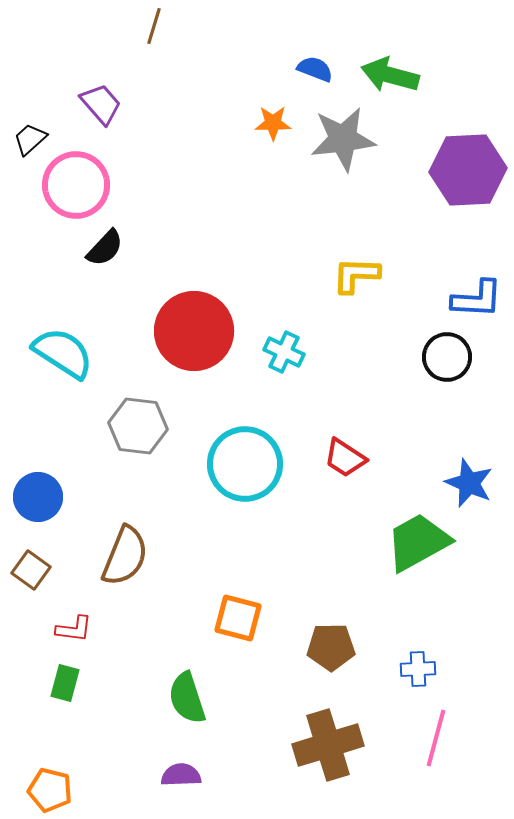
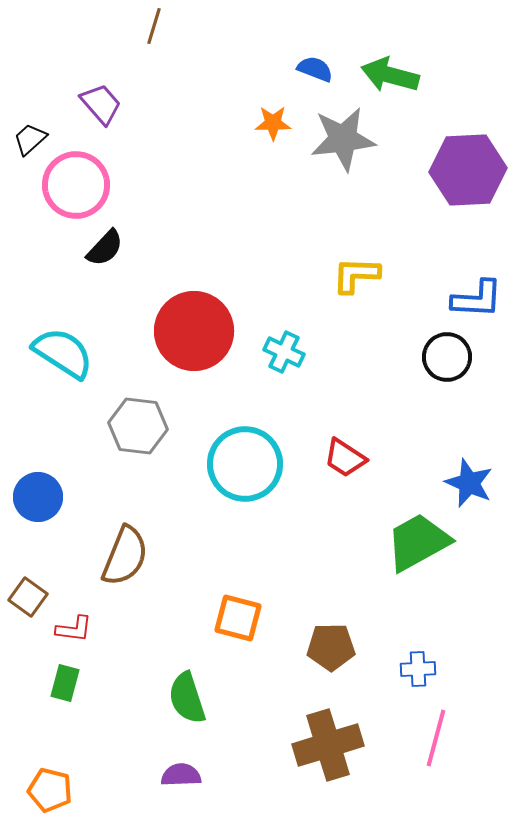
brown square: moved 3 px left, 27 px down
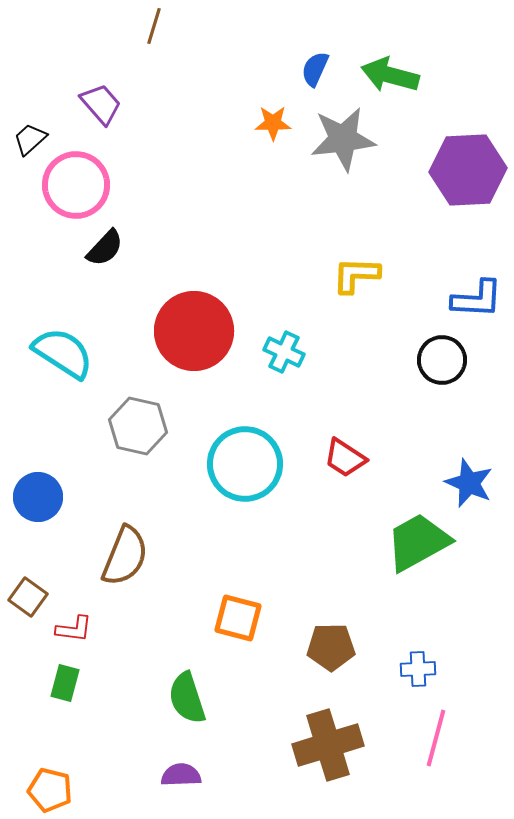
blue semicircle: rotated 87 degrees counterclockwise
black circle: moved 5 px left, 3 px down
gray hexagon: rotated 6 degrees clockwise
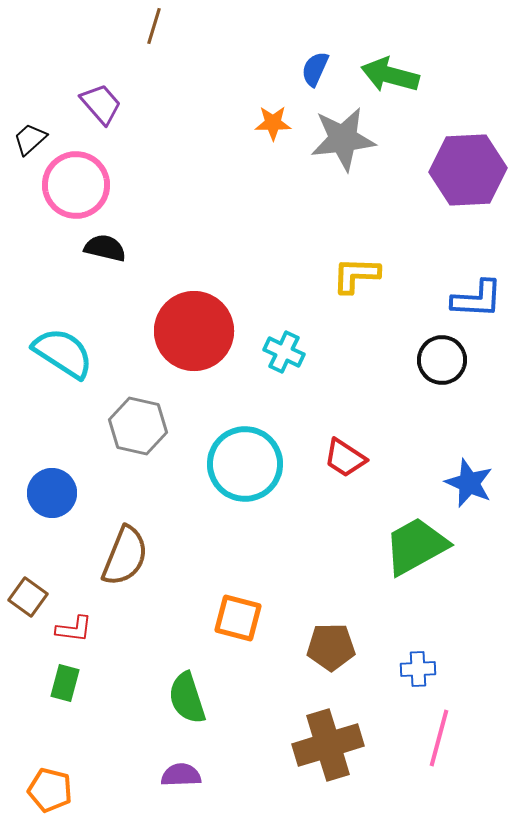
black semicircle: rotated 120 degrees counterclockwise
blue circle: moved 14 px right, 4 px up
green trapezoid: moved 2 px left, 4 px down
pink line: moved 3 px right
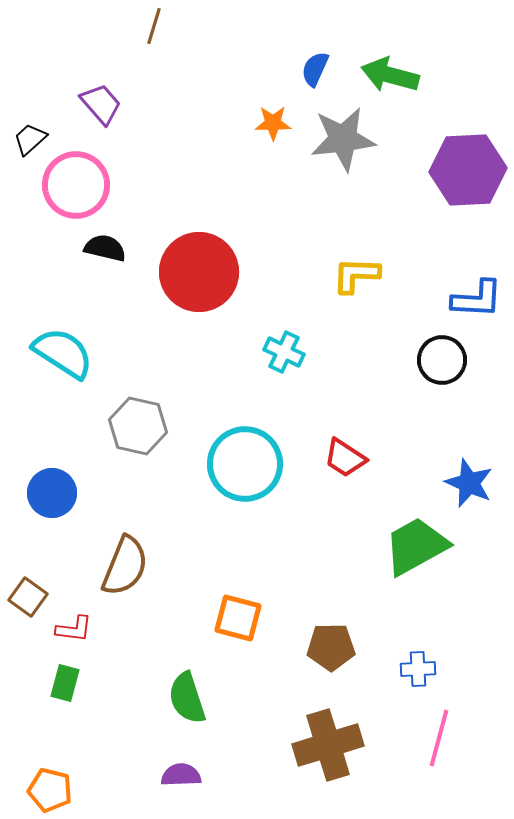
red circle: moved 5 px right, 59 px up
brown semicircle: moved 10 px down
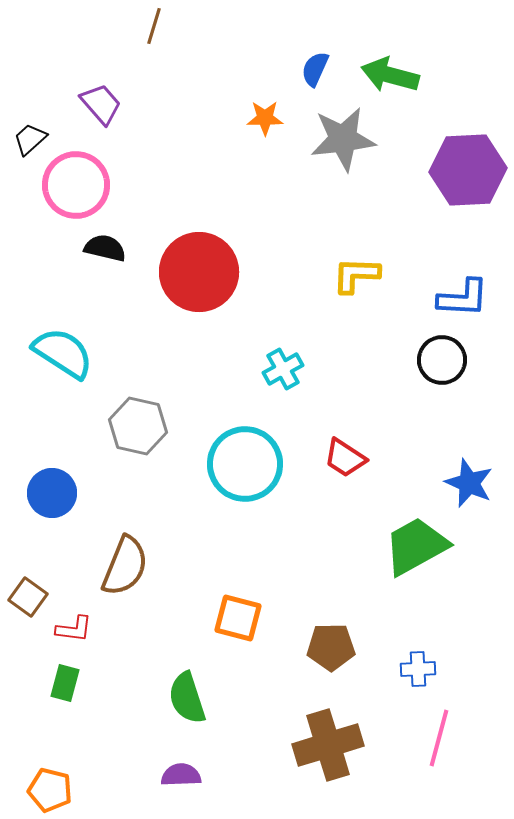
orange star: moved 8 px left, 5 px up
blue L-shape: moved 14 px left, 1 px up
cyan cross: moved 1 px left, 17 px down; rotated 36 degrees clockwise
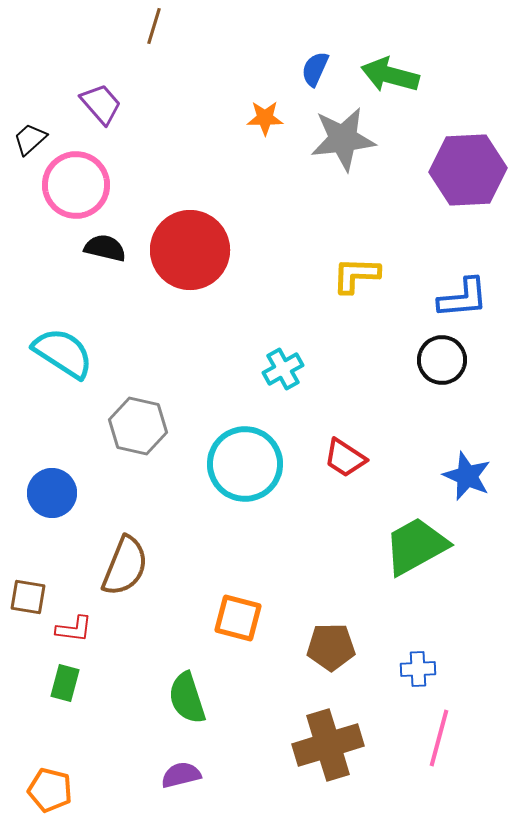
red circle: moved 9 px left, 22 px up
blue L-shape: rotated 8 degrees counterclockwise
blue star: moved 2 px left, 7 px up
brown square: rotated 27 degrees counterclockwise
purple semicircle: rotated 12 degrees counterclockwise
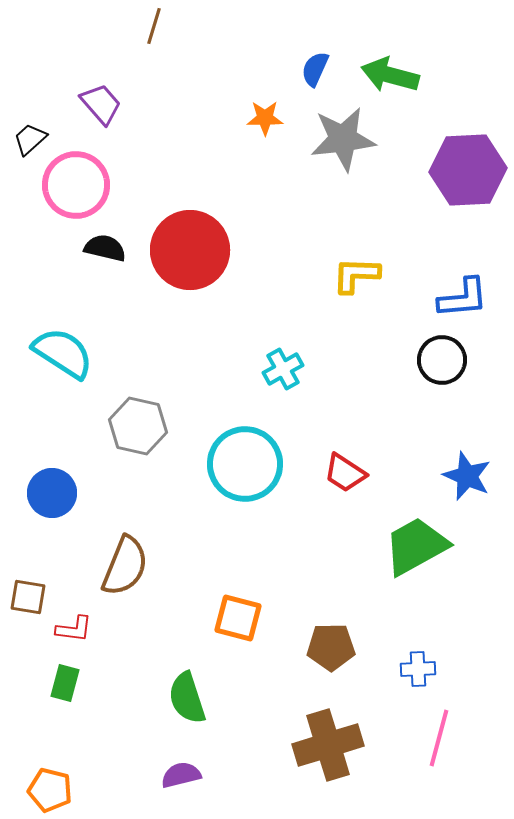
red trapezoid: moved 15 px down
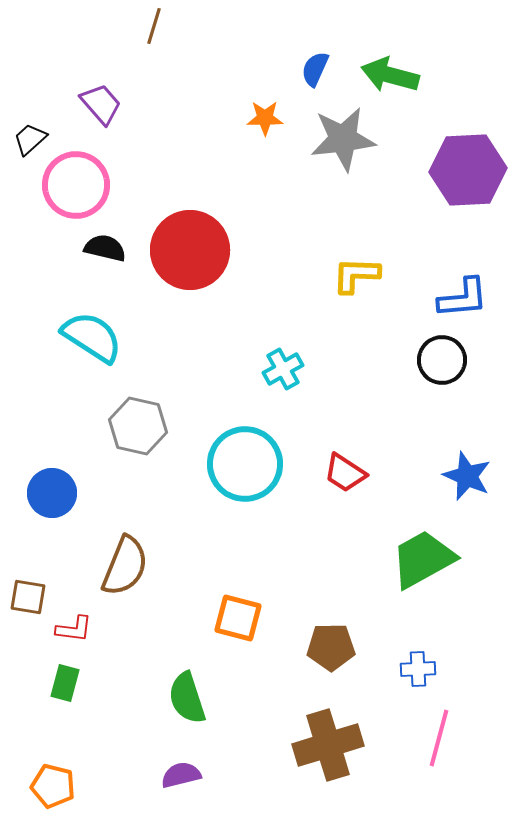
cyan semicircle: moved 29 px right, 16 px up
green trapezoid: moved 7 px right, 13 px down
orange pentagon: moved 3 px right, 4 px up
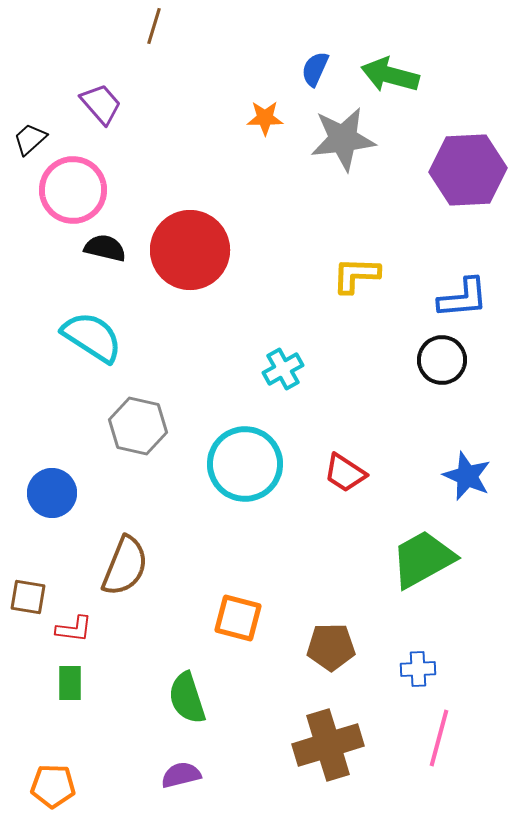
pink circle: moved 3 px left, 5 px down
green rectangle: moved 5 px right; rotated 15 degrees counterclockwise
orange pentagon: rotated 12 degrees counterclockwise
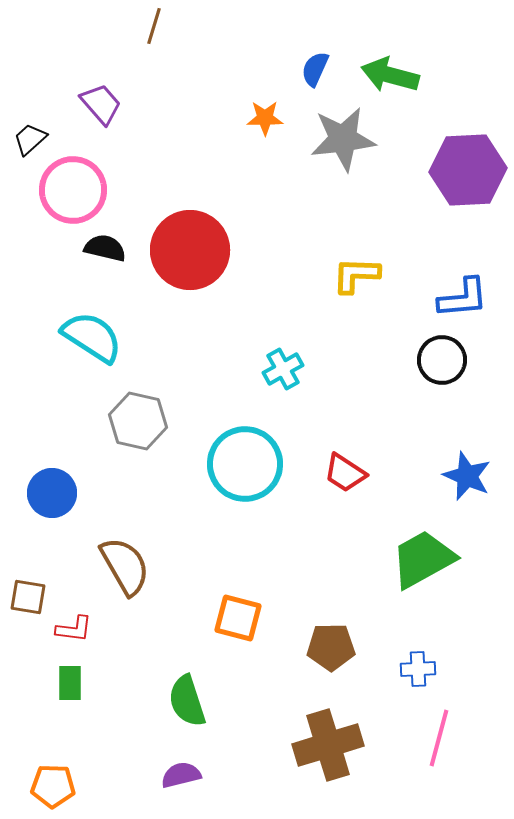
gray hexagon: moved 5 px up
brown semicircle: rotated 52 degrees counterclockwise
green semicircle: moved 3 px down
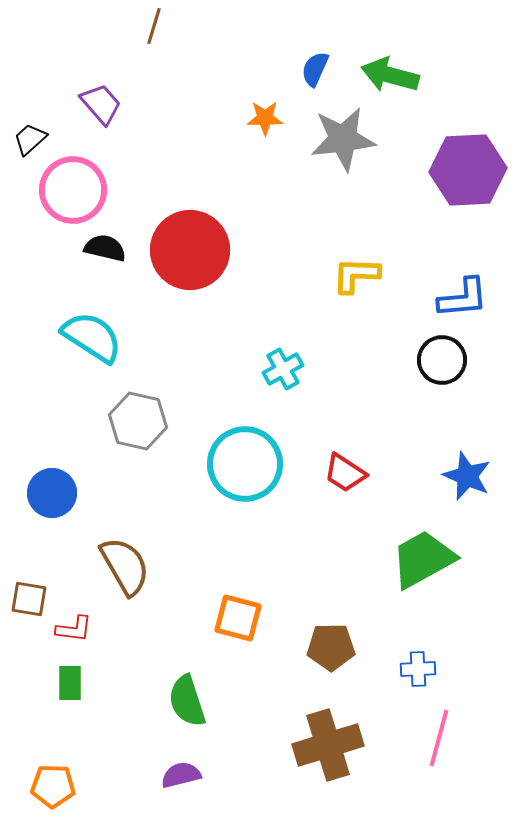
brown square: moved 1 px right, 2 px down
